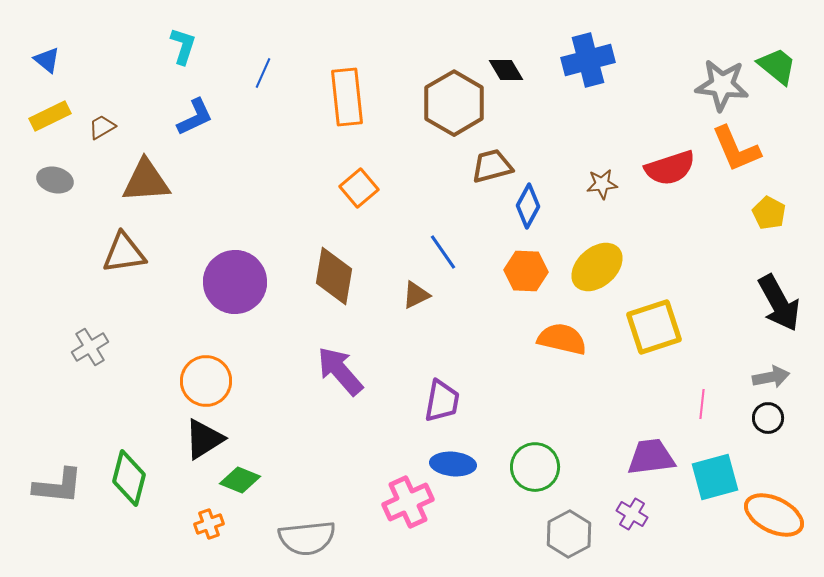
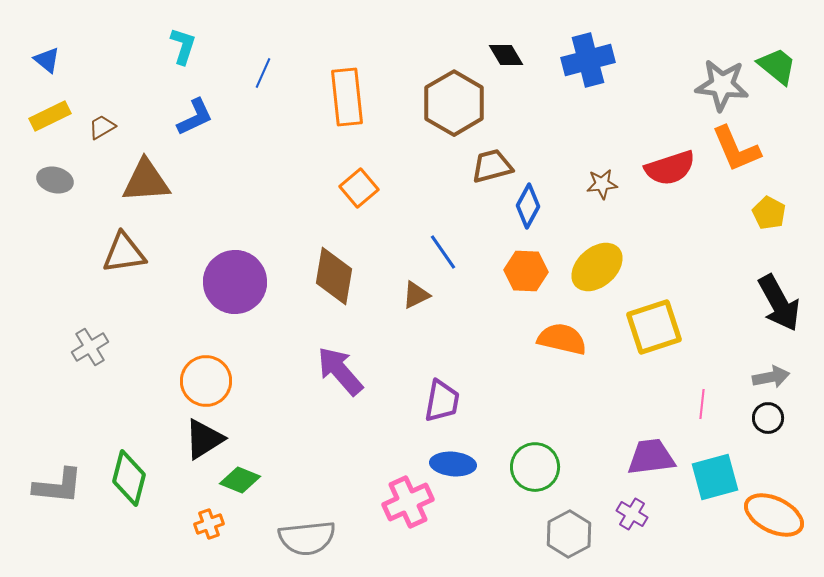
black diamond at (506, 70): moved 15 px up
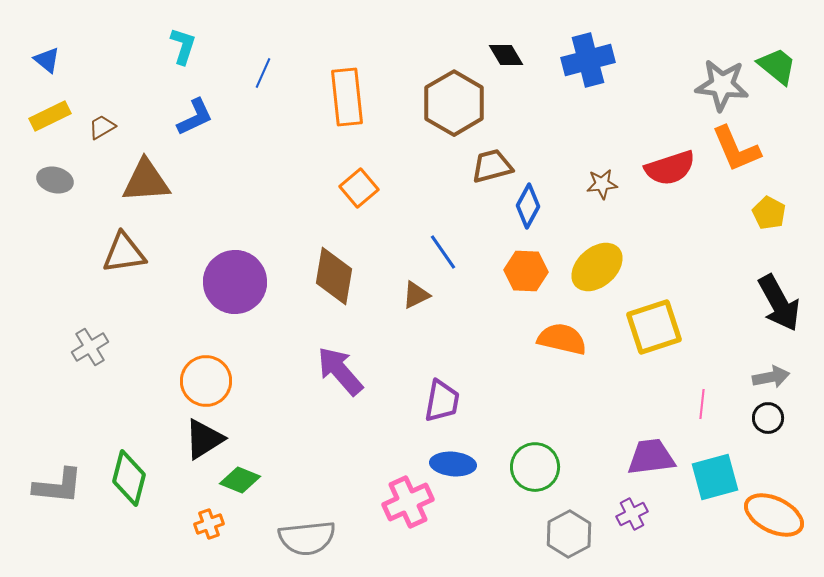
purple cross at (632, 514): rotated 32 degrees clockwise
